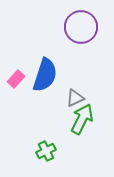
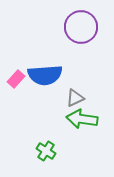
blue semicircle: rotated 68 degrees clockwise
green arrow: rotated 108 degrees counterclockwise
green cross: rotated 30 degrees counterclockwise
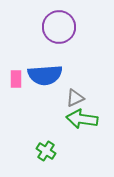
purple circle: moved 22 px left
pink rectangle: rotated 42 degrees counterclockwise
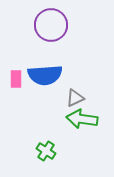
purple circle: moved 8 px left, 2 px up
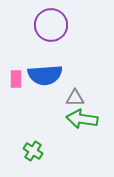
gray triangle: rotated 24 degrees clockwise
green cross: moved 13 px left
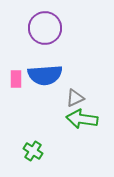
purple circle: moved 6 px left, 3 px down
gray triangle: rotated 24 degrees counterclockwise
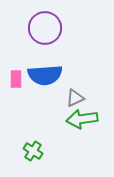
green arrow: rotated 16 degrees counterclockwise
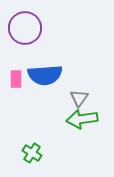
purple circle: moved 20 px left
gray triangle: moved 4 px right; rotated 30 degrees counterclockwise
green cross: moved 1 px left, 2 px down
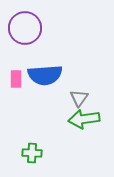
green arrow: moved 2 px right
green cross: rotated 30 degrees counterclockwise
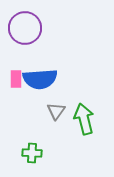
blue semicircle: moved 5 px left, 4 px down
gray triangle: moved 23 px left, 13 px down
green arrow: rotated 84 degrees clockwise
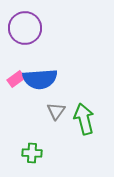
pink rectangle: rotated 54 degrees clockwise
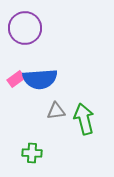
gray triangle: rotated 48 degrees clockwise
